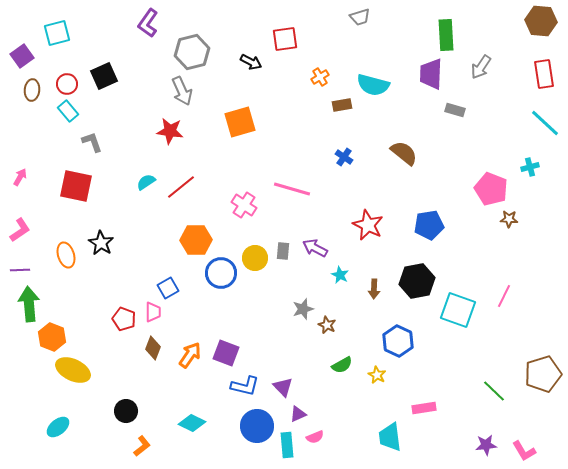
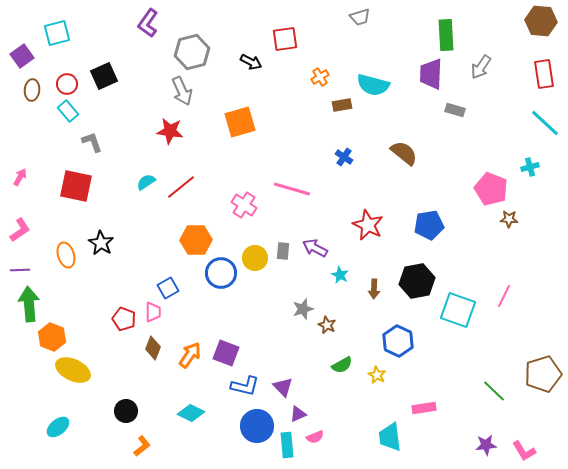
cyan diamond at (192, 423): moved 1 px left, 10 px up
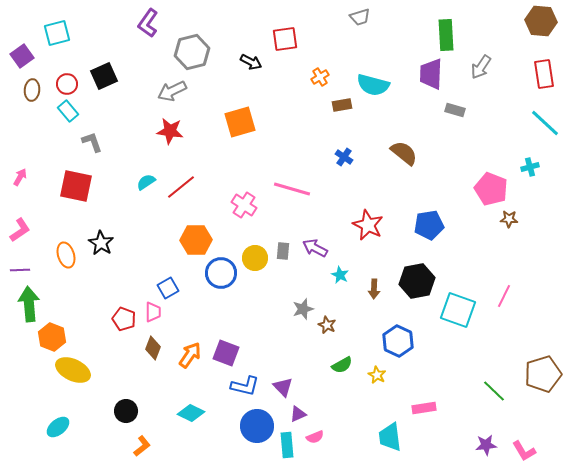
gray arrow at (182, 91): moved 10 px left; rotated 88 degrees clockwise
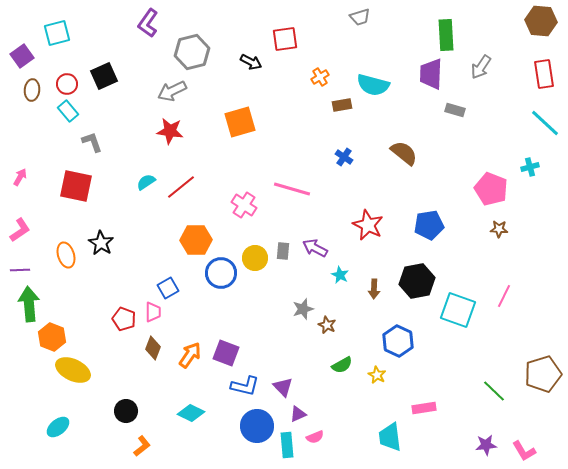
brown star at (509, 219): moved 10 px left, 10 px down
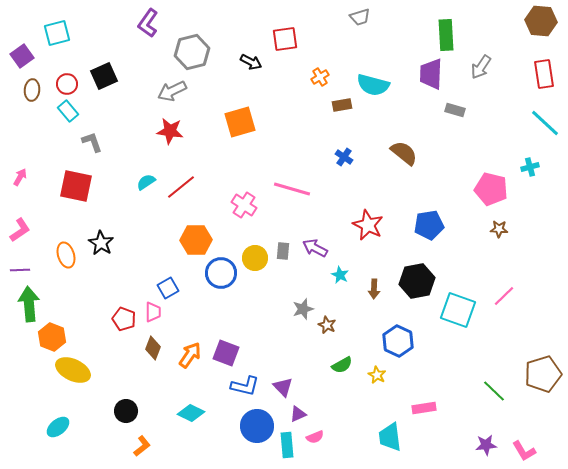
pink pentagon at (491, 189): rotated 8 degrees counterclockwise
pink line at (504, 296): rotated 20 degrees clockwise
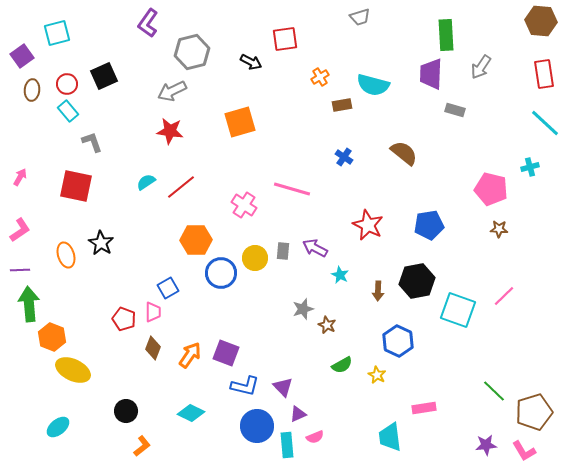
brown arrow at (374, 289): moved 4 px right, 2 px down
brown pentagon at (543, 374): moved 9 px left, 38 px down
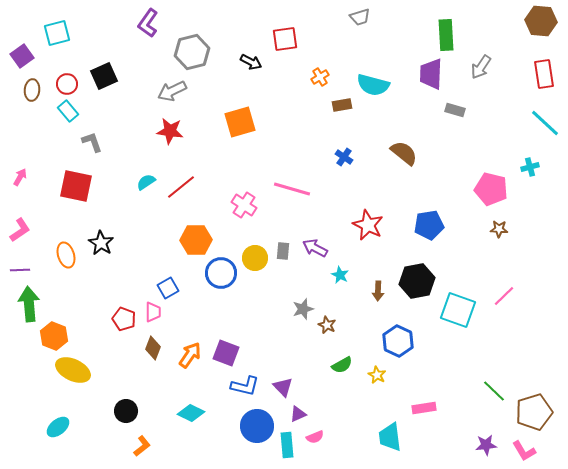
orange hexagon at (52, 337): moved 2 px right, 1 px up
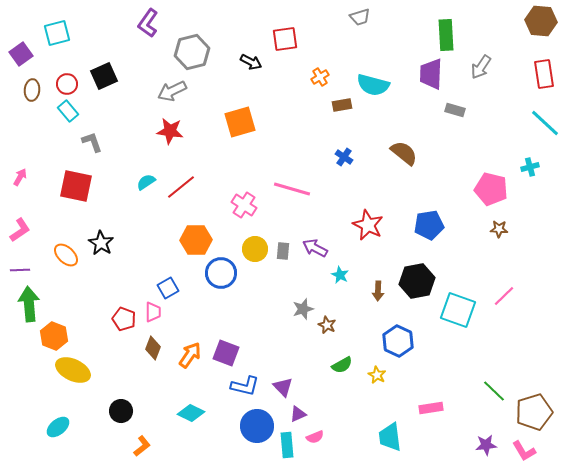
purple square at (22, 56): moved 1 px left, 2 px up
orange ellipse at (66, 255): rotated 30 degrees counterclockwise
yellow circle at (255, 258): moved 9 px up
pink rectangle at (424, 408): moved 7 px right
black circle at (126, 411): moved 5 px left
